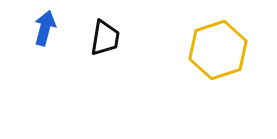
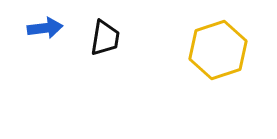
blue arrow: rotated 68 degrees clockwise
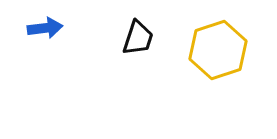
black trapezoid: moved 33 px right; rotated 9 degrees clockwise
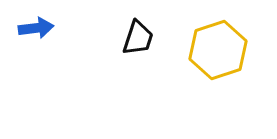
blue arrow: moved 9 px left
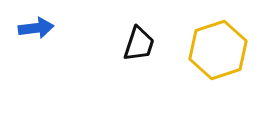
black trapezoid: moved 1 px right, 6 px down
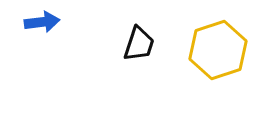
blue arrow: moved 6 px right, 6 px up
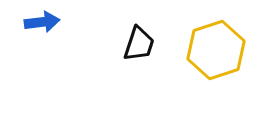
yellow hexagon: moved 2 px left
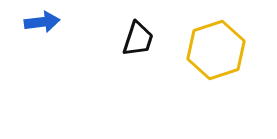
black trapezoid: moved 1 px left, 5 px up
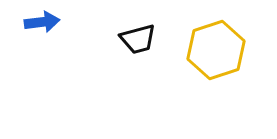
black trapezoid: rotated 57 degrees clockwise
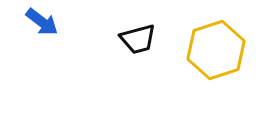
blue arrow: rotated 44 degrees clockwise
